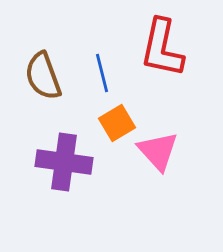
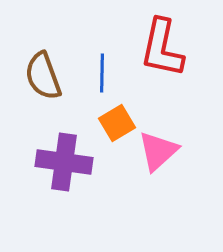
blue line: rotated 15 degrees clockwise
pink triangle: rotated 30 degrees clockwise
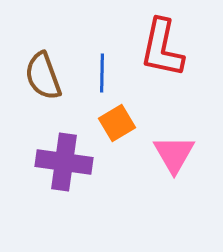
pink triangle: moved 16 px right, 3 px down; rotated 18 degrees counterclockwise
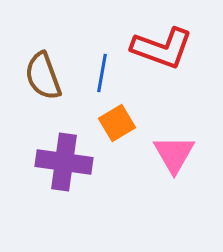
red L-shape: rotated 82 degrees counterclockwise
blue line: rotated 9 degrees clockwise
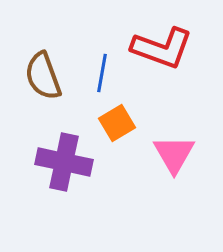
purple cross: rotated 4 degrees clockwise
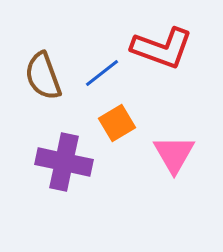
blue line: rotated 42 degrees clockwise
